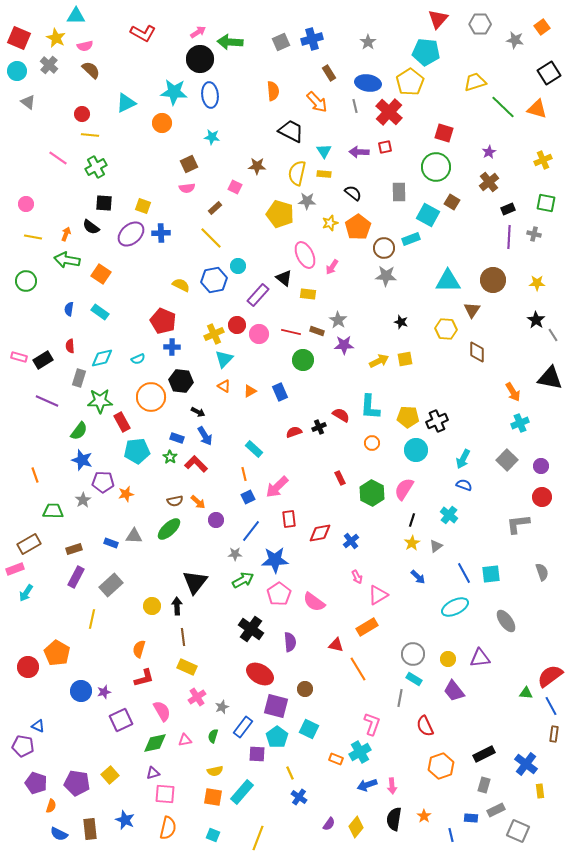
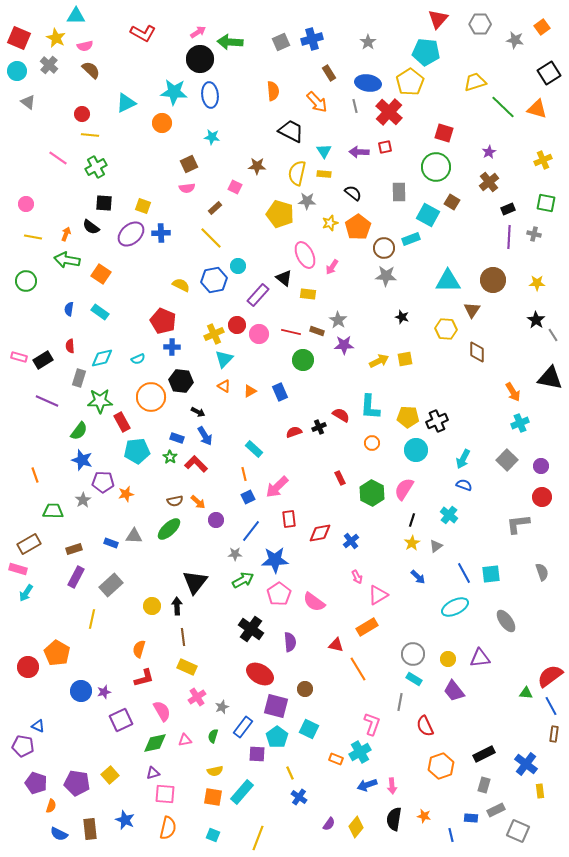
black star at (401, 322): moved 1 px right, 5 px up
pink rectangle at (15, 569): moved 3 px right; rotated 36 degrees clockwise
gray line at (400, 698): moved 4 px down
orange star at (424, 816): rotated 24 degrees counterclockwise
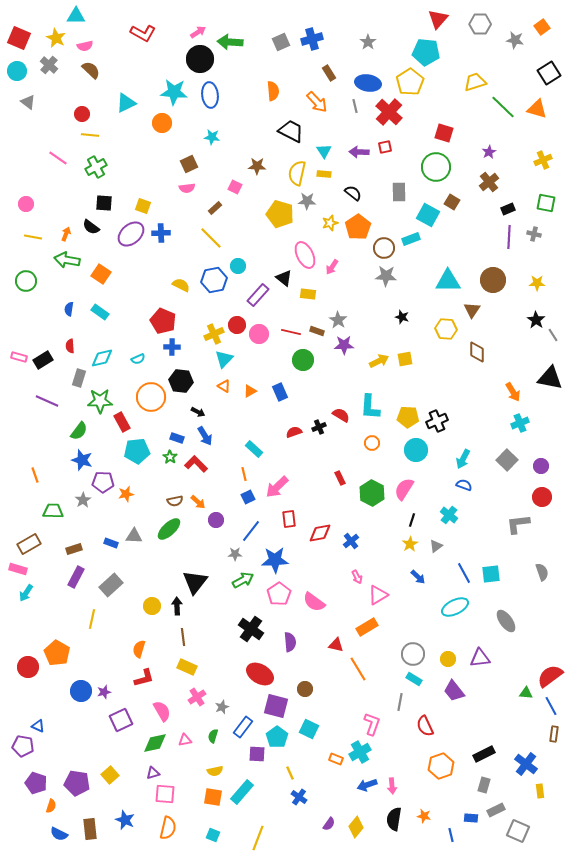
yellow star at (412, 543): moved 2 px left, 1 px down
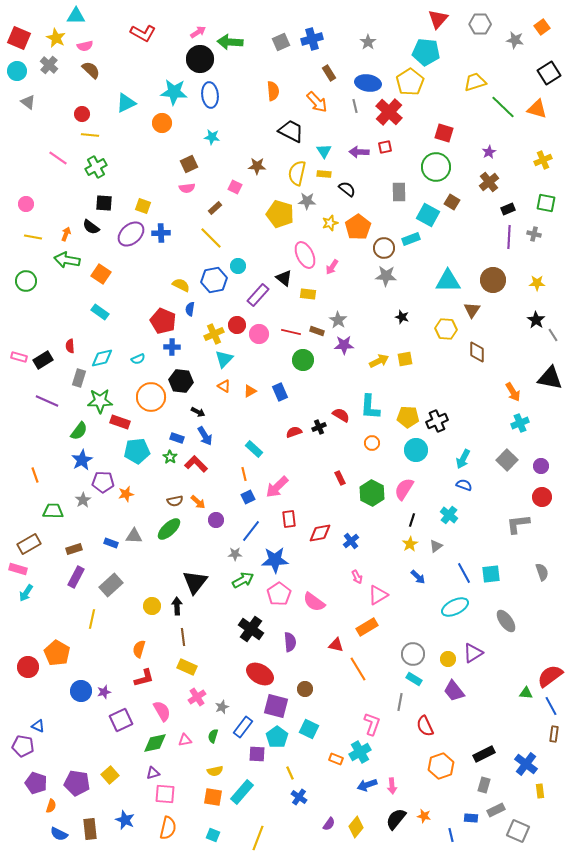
black semicircle at (353, 193): moved 6 px left, 4 px up
blue semicircle at (69, 309): moved 121 px right
red rectangle at (122, 422): moved 2 px left; rotated 42 degrees counterclockwise
blue star at (82, 460): rotated 25 degrees clockwise
purple triangle at (480, 658): moved 7 px left, 5 px up; rotated 25 degrees counterclockwise
black semicircle at (394, 819): moved 2 px right; rotated 30 degrees clockwise
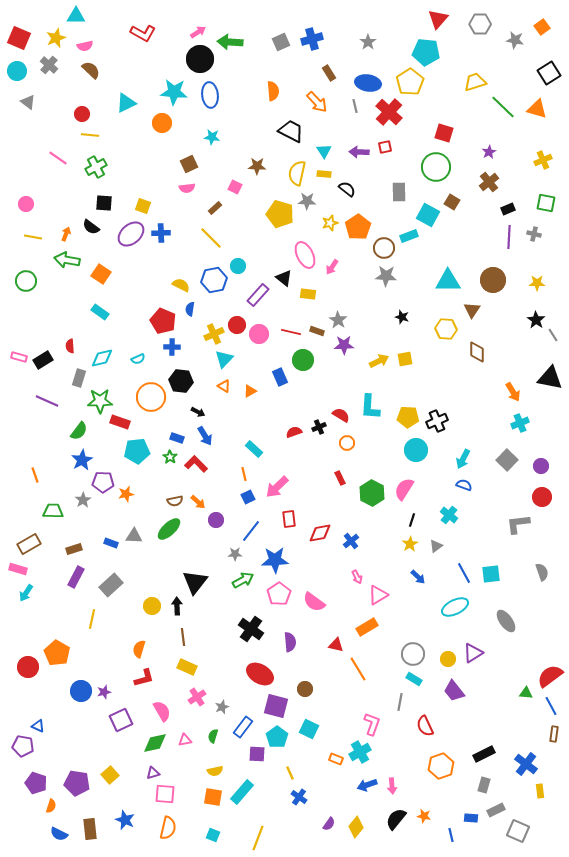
yellow star at (56, 38): rotated 24 degrees clockwise
cyan rectangle at (411, 239): moved 2 px left, 3 px up
blue rectangle at (280, 392): moved 15 px up
orange circle at (372, 443): moved 25 px left
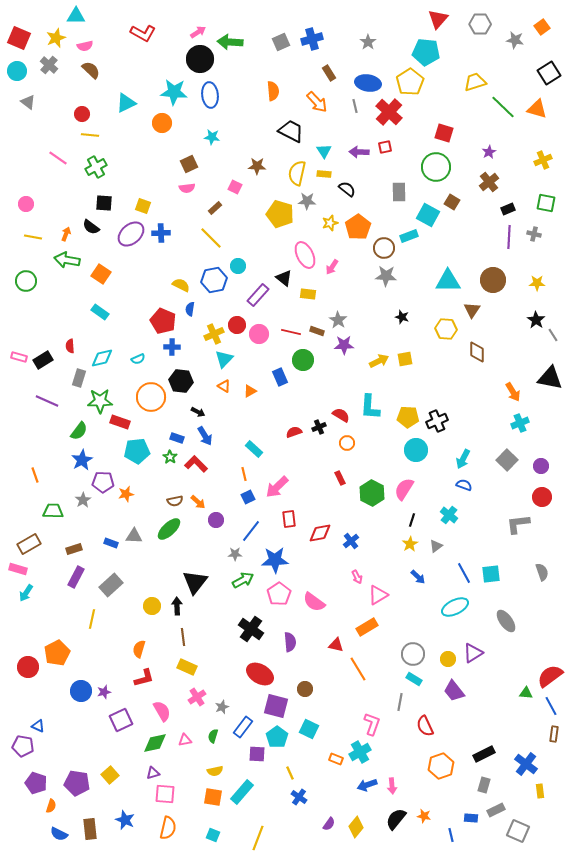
orange pentagon at (57, 653): rotated 15 degrees clockwise
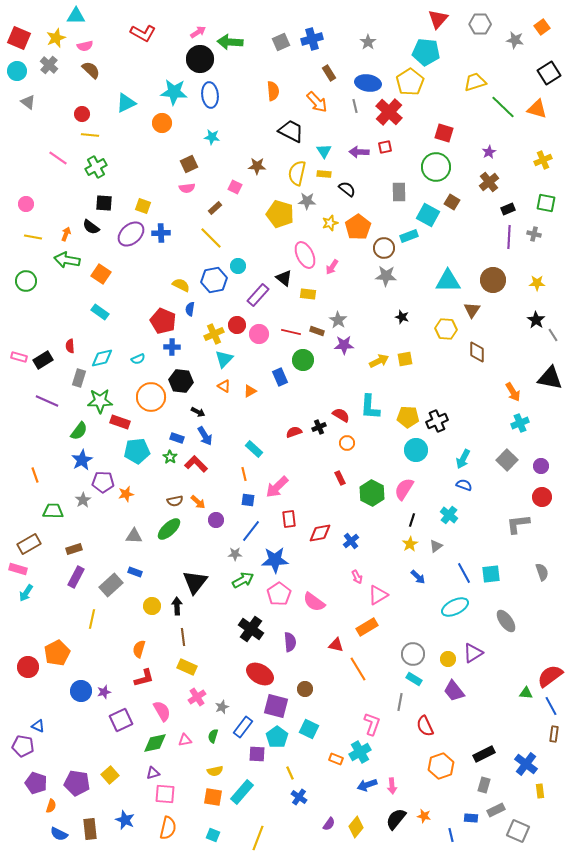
blue square at (248, 497): moved 3 px down; rotated 32 degrees clockwise
blue rectangle at (111, 543): moved 24 px right, 29 px down
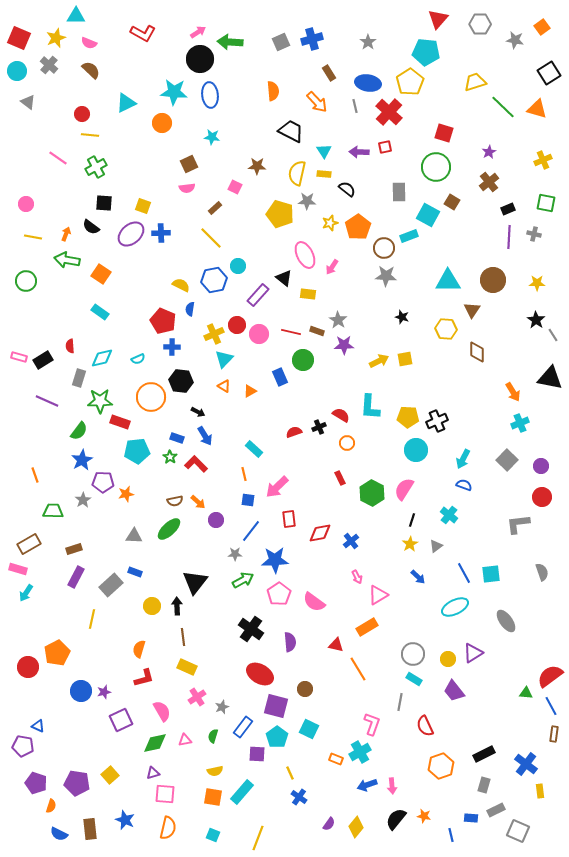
pink semicircle at (85, 46): moved 4 px right, 3 px up; rotated 35 degrees clockwise
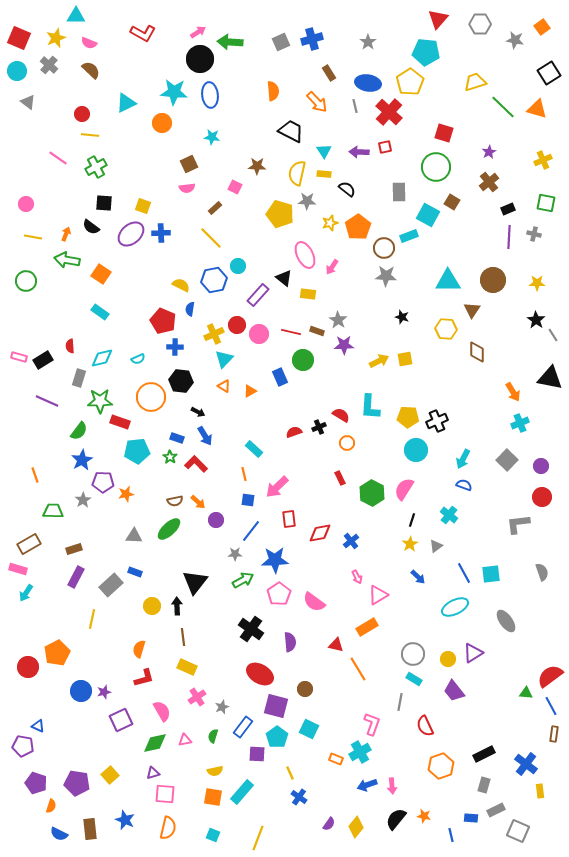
blue cross at (172, 347): moved 3 px right
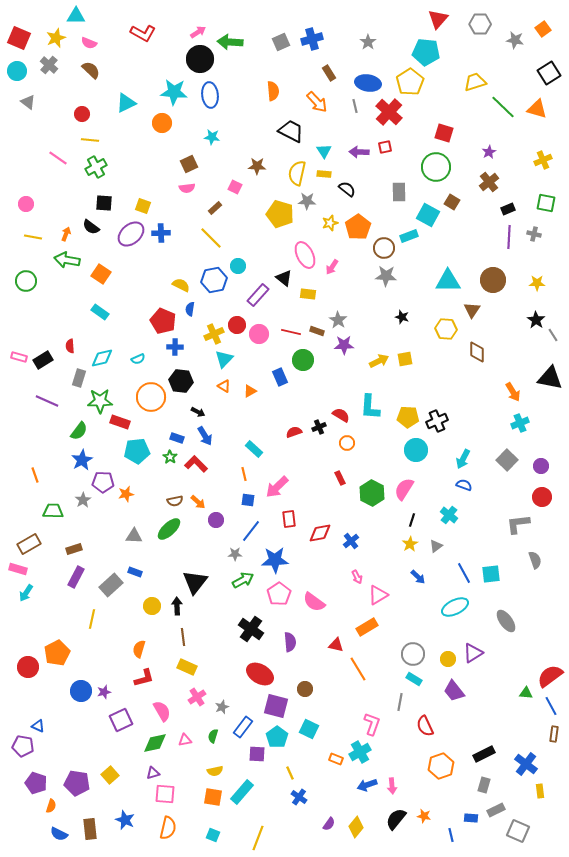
orange square at (542, 27): moved 1 px right, 2 px down
yellow line at (90, 135): moved 5 px down
gray semicircle at (542, 572): moved 7 px left, 12 px up
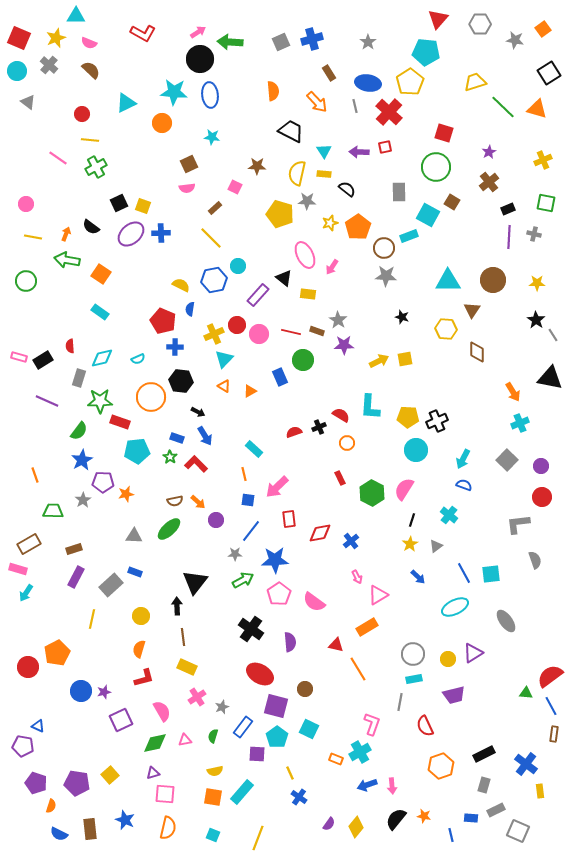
black square at (104, 203): moved 15 px right; rotated 30 degrees counterclockwise
yellow circle at (152, 606): moved 11 px left, 10 px down
cyan rectangle at (414, 679): rotated 42 degrees counterclockwise
purple trapezoid at (454, 691): moved 4 px down; rotated 65 degrees counterclockwise
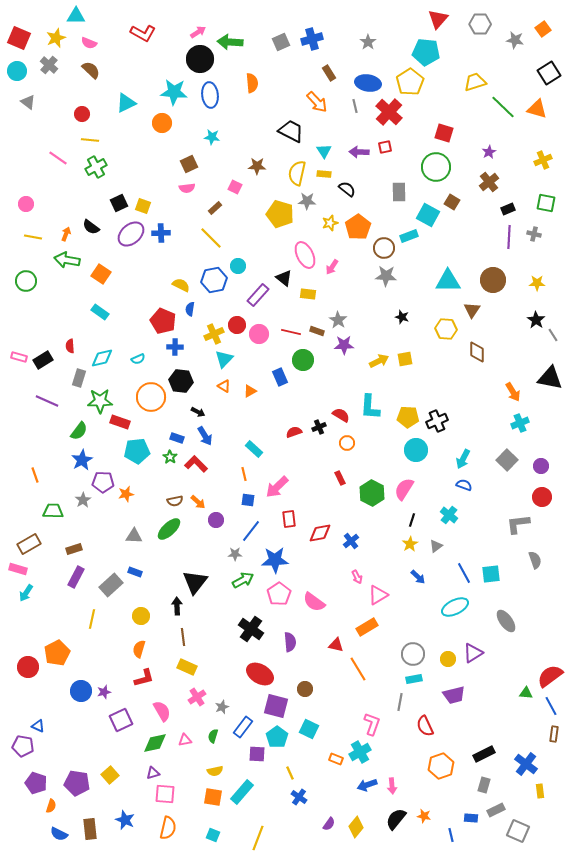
orange semicircle at (273, 91): moved 21 px left, 8 px up
